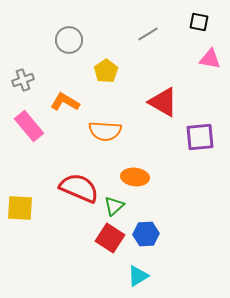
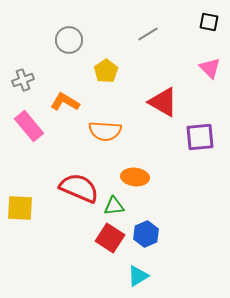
black square: moved 10 px right
pink triangle: moved 9 px down; rotated 35 degrees clockwise
green triangle: rotated 35 degrees clockwise
blue hexagon: rotated 20 degrees counterclockwise
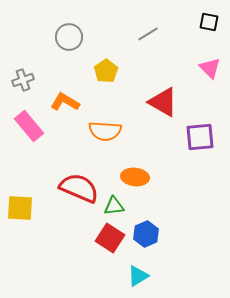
gray circle: moved 3 px up
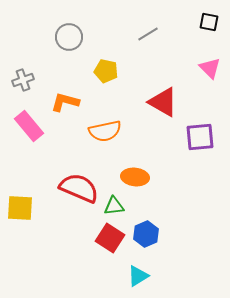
yellow pentagon: rotated 25 degrees counterclockwise
orange L-shape: rotated 16 degrees counterclockwise
orange semicircle: rotated 16 degrees counterclockwise
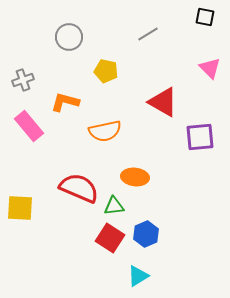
black square: moved 4 px left, 5 px up
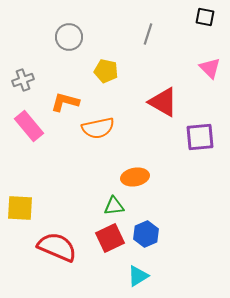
gray line: rotated 40 degrees counterclockwise
orange semicircle: moved 7 px left, 3 px up
orange ellipse: rotated 16 degrees counterclockwise
red semicircle: moved 22 px left, 59 px down
red square: rotated 32 degrees clockwise
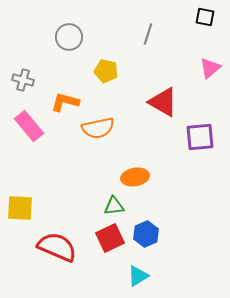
pink triangle: rotated 35 degrees clockwise
gray cross: rotated 35 degrees clockwise
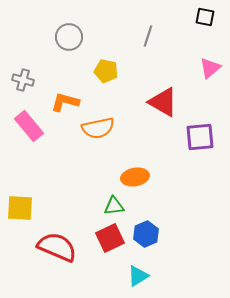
gray line: moved 2 px down
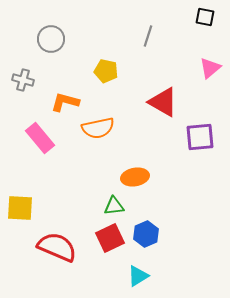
gray circle: moved 18 px left, 2 px down
pink rectangle: moved 11 px right, 12 px down
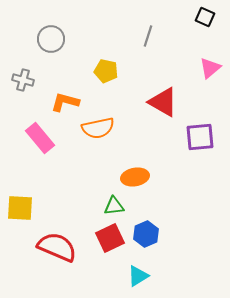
black square: rotated 12 degrees clockwise
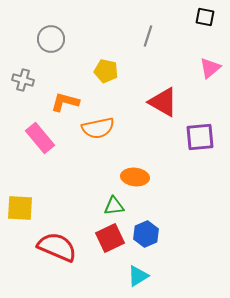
black square: rotated 12 degrees counterclockwise
orange ellipse: rotated 16 degrees clockwise
